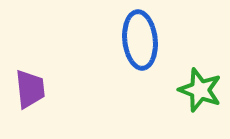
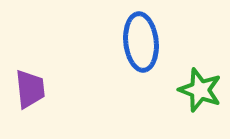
blue ellipse: moved 1 px right, 2 px down
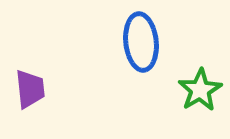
green star: rotated 21 degrees clockwise
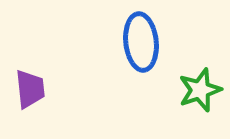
green star: rotated 12 degrees clockwise
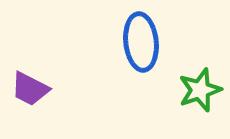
purple trapezoid: rotated 123 degrees clockwise
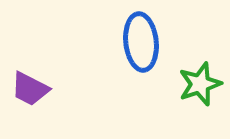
green star: moved 6 px up
